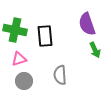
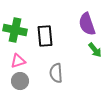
green arrow: rotated 14 degrees counterclockwise
pink triangle: moved 1 px left, 2 px down
gray semicircle: moved 4 px left, 2 px up
gray circle: moved 4 px left
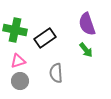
black rectangle: moved 2 px down; rotated 60 degrees clockwise
green arrow: moved 9 px left
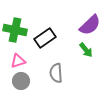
purple semicircle: moved 3 px right, 1 px down; rotated 115 degrees counterclockwise
gray circle: moved 1 px right
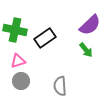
gray semicircle: moved 4 px right, 13 px down
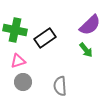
gray circle: moved 2 px right, 1 px down
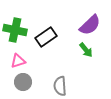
black rectangle: moved 1 px right, 1 px up
